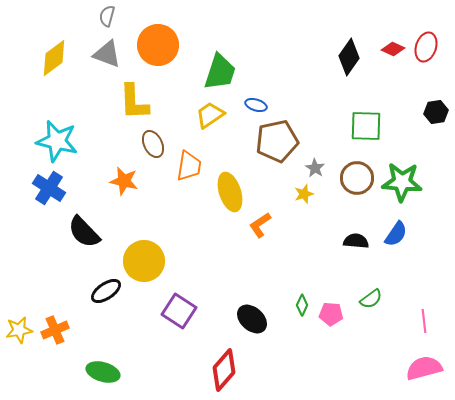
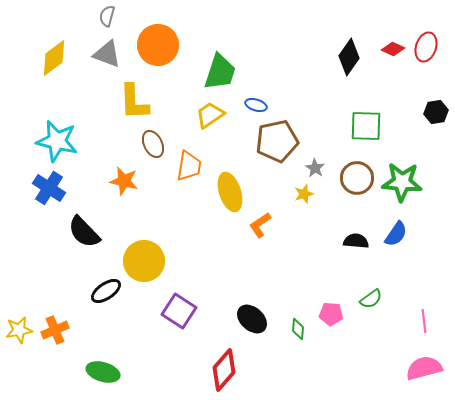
green diamond at (302, 305): moved 4 px left, 24 px down; rotated 20 degrees counterclockwise
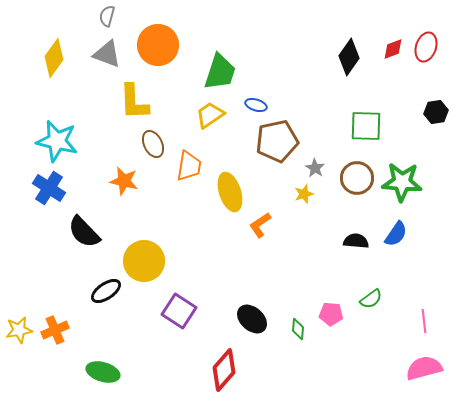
red diamond at (393, 49): rotated 45 degrees counterclockwise
yellow diamond at (54, 58): rotated 18 degrees counterclockwise
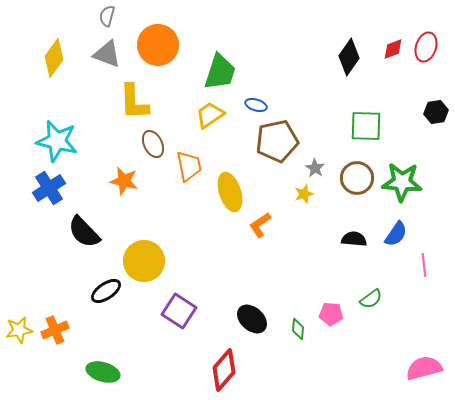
orange trapezoid at (189, 166): rotated 20 degrees counterclockwise
blue cross at (49, 188): rotated 24 degrees clockwise
black semicircle at (356, 241): moved 2 px left, 2 px up
pink line at (424, 321): moved 56 px up
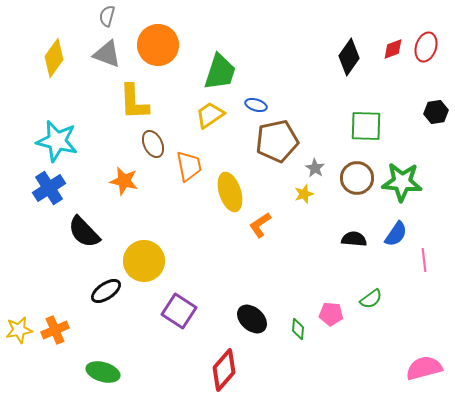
pink line at (424, 265): moved 5 px up
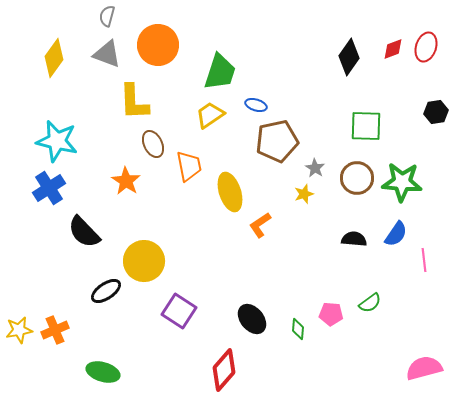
orange star at (124, 181): moved 2 px right; rotated 20 degrees clockwise
green semicircle at (371, 299): moved 1 px left, 4 px down
black ellipse at (252, 319): rotated 8 degrees clockwise
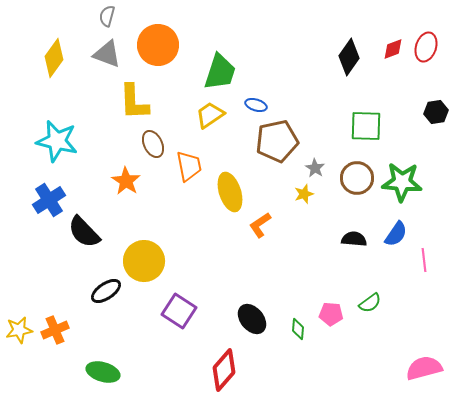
blue cross at (49, 188): moved 12 px down
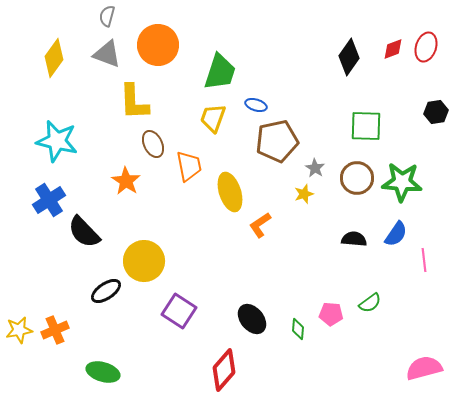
yellow trapezoid at (210, 115): moved 3 px right, 3 px down; rotated 36 degrees counterclockwise
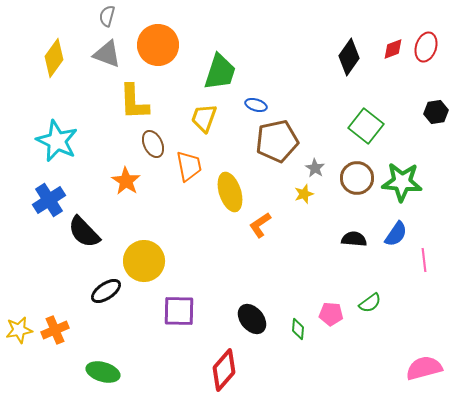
yellow trapezoid at (213, 118): moved 9 px left
green square at (366, 126): rotated 36 degrees clockwise
cyan star at (57, 141): rotated 12 degrees clockwise
purple square at (179, 311): rotated 32 degrees counterclockwise
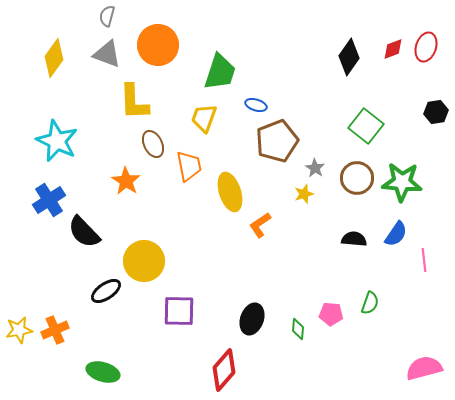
brown pentagon at (277, 141): rotated 9 degrees counterclockwise
green semicircle at (370, 303): rotated 35 degrees counterclockwise
black ellipse at (252, 319): rotated 60 degrees clockwise
